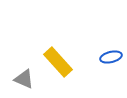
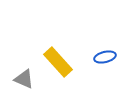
blue ellipse: moved 6 px left
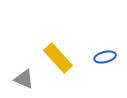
yellow rectangle: moved 4 px up
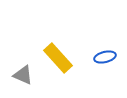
gray triangle: moved 1 px left, 4 px up
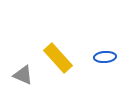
blue ellipse: rotated 10 degrees clockwise
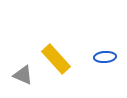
yellow rectangle: moved 2 px left, 1 px down
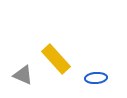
blue ellipse: moved 9 px left, 21 px down
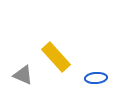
yellow rectangle: moved 2 px up
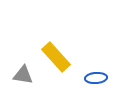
gray triangle: rotated 15 degrees counterclockwise
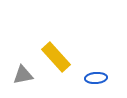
gray triangle: rotated 20 degrees counterclockwise
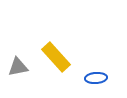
gray triangle: moved 5 px left, 8 px up
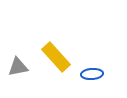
blue ellipse: moved 4 px left, 4 px up
